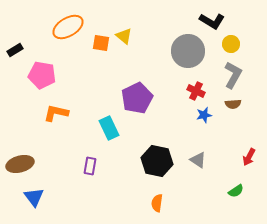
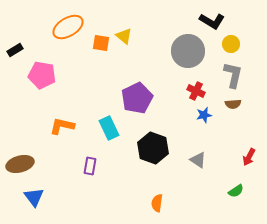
gray L-shape: rotated 16 degrees counterclockwise
orange L-shape: moved 6 px right, 13 px down
black hexagon: moved 4 px left, 13 px up; rotated 8 degrees clockwise
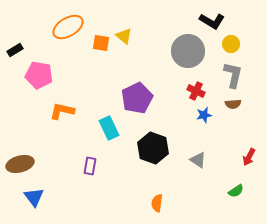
pink pentagon: moved 3 px left
orange L-shape: moved 15 px up
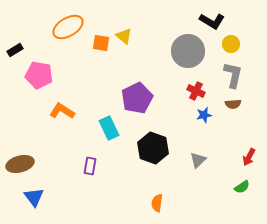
orange L-shape: rotated 20 degrees clockwise
gray triangle: rotated 42 degrees clockwise
green semicircle: moved 6 px right, 4 px up
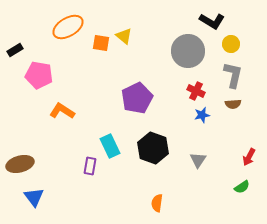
blue star: moved 2 px left
cyan rectangle: moved 1 px right, 18 px down
gray triangle: rotated 12 degrees counterclockwise
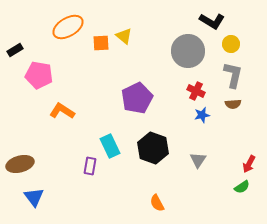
orange square: rotated 12 degrees counterclockwise
red arrow: moved 7 px down
orange semicircle: rotated 36 degrees counterclockwise
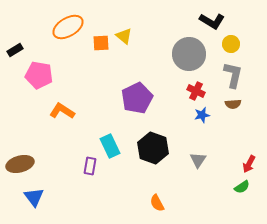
gray circle: moved 1 px right, 3 px down
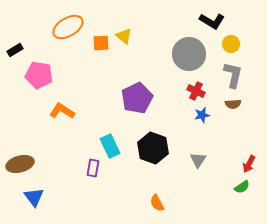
purple rectangle: moved 3 px right, 2 px down
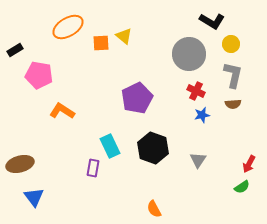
orange semicircle: moved 3 px left, 6 px down
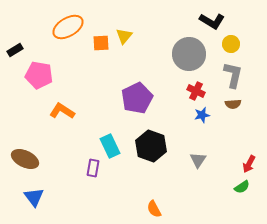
yellow triangle: rotated 30 degrees clockwise
black hexagon: moved 2 px left, 2 px up
brown ellipse: moved 5 px right, 5 px up; rotated 40 degrees clockwise
